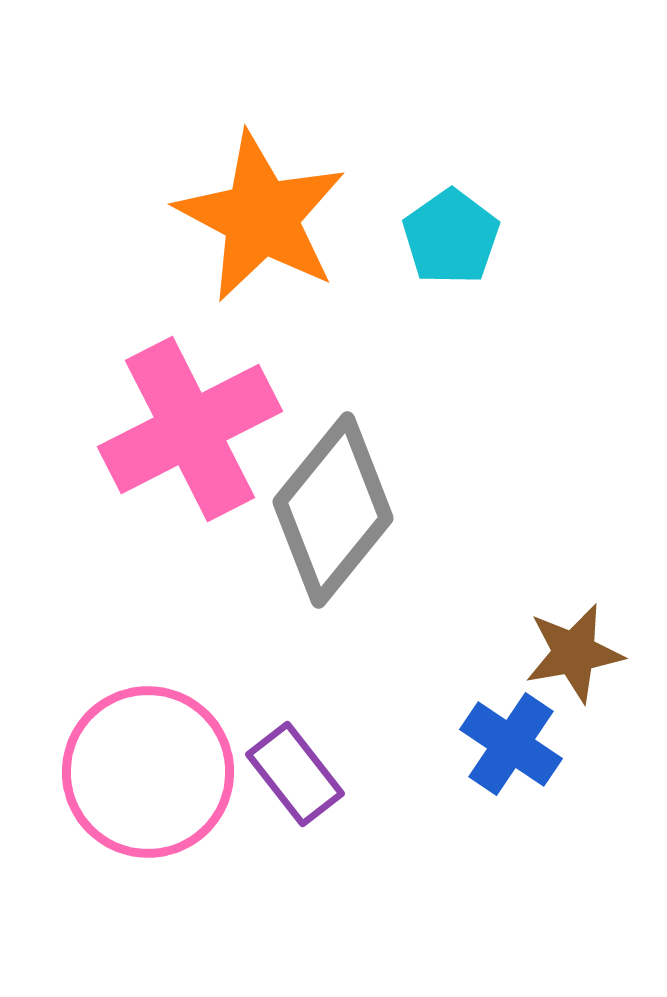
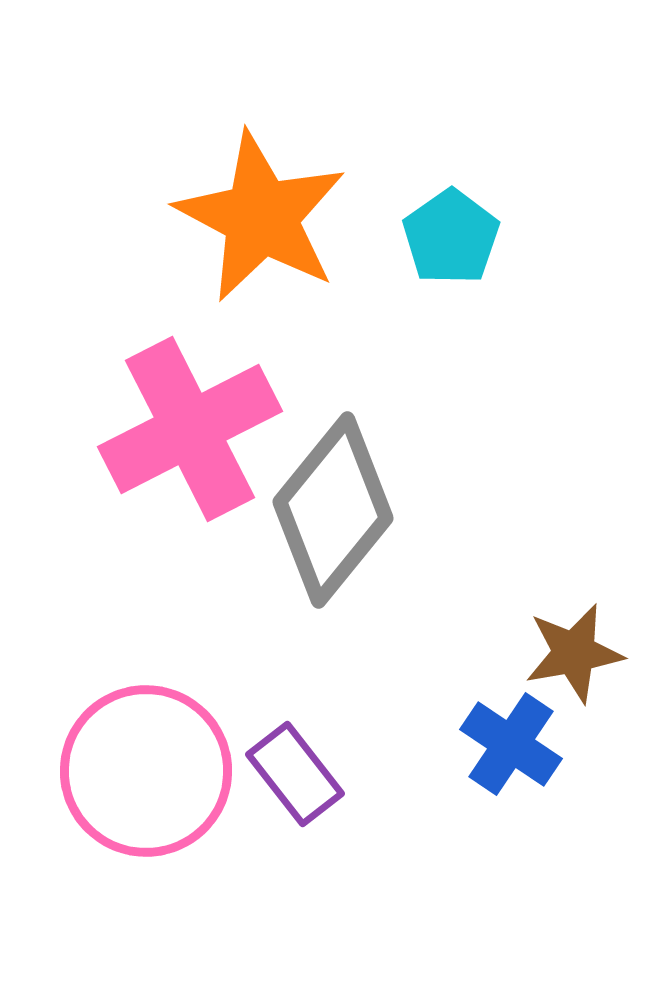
pink circle: moved 2 px left, 1 px up
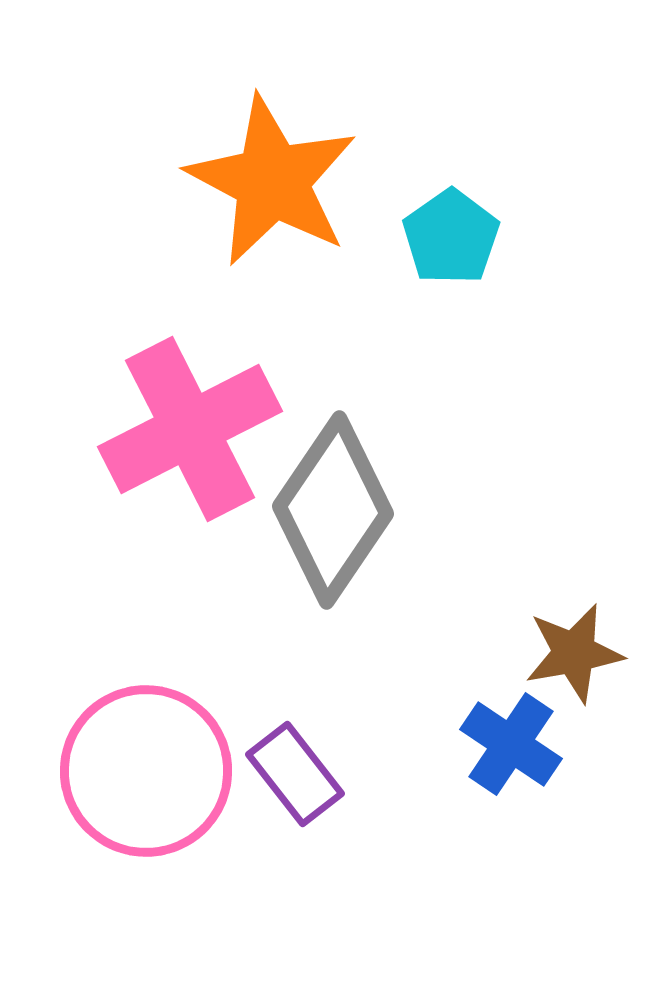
orange star: moved 11 px right, 36 px up
gray diamond: rotated 5 degrees counterclockwise
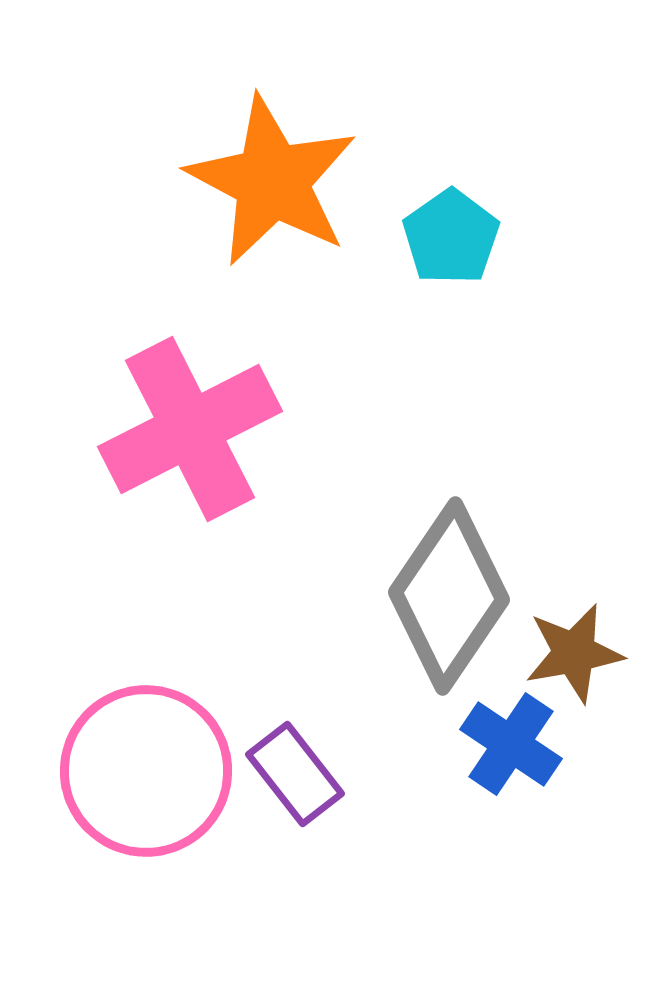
gray diamond: moved 116 px right, 86 px down
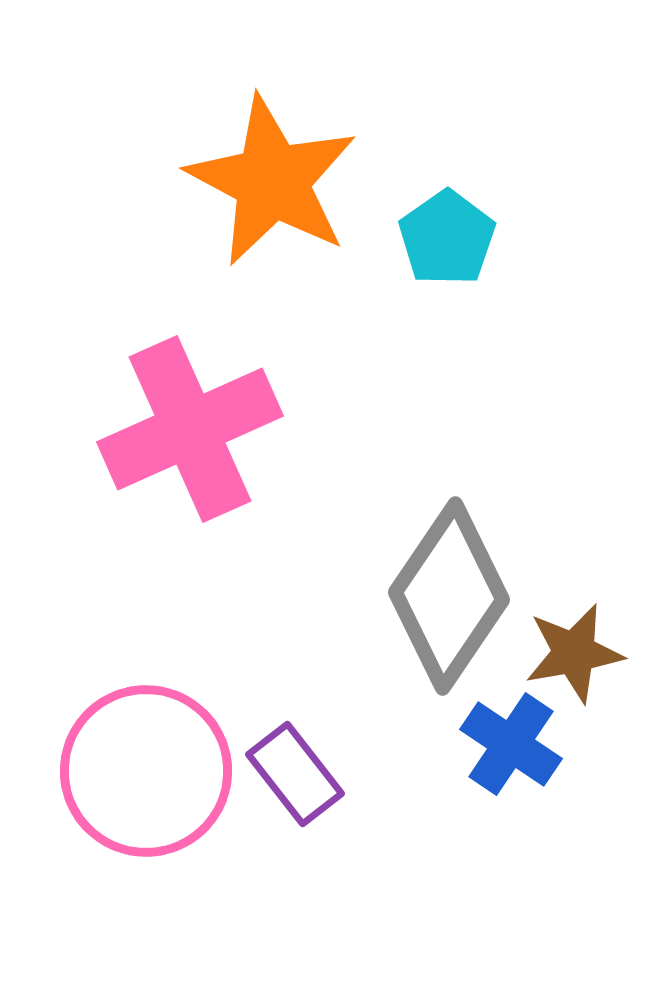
cyan pentagon: moved 4 px left, 1 px down
pink cross: rotated 3 degrees clockwise
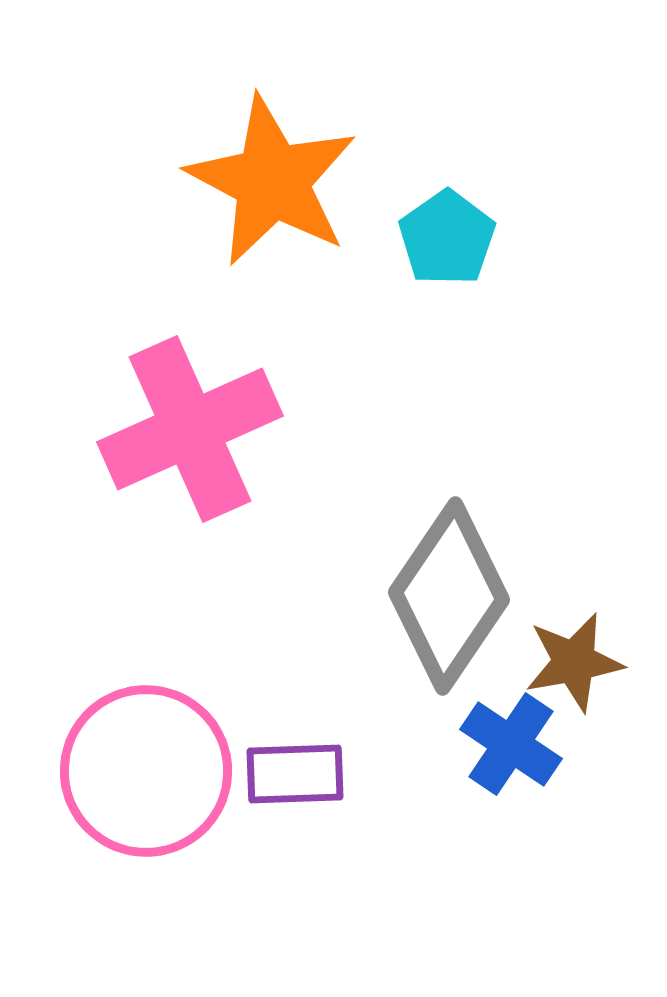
brown star: moved 9 px down
purple rectangle: rotated 54 degrees counterclockwise
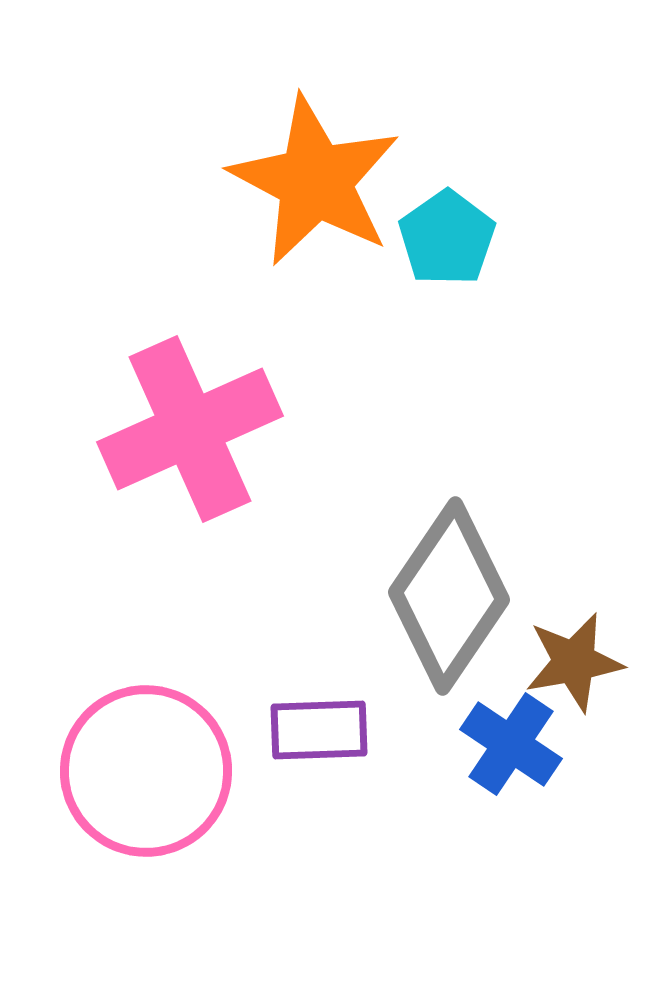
orange star: moved 43 px right
purple rectangle: moved 24 px right, 44 px up
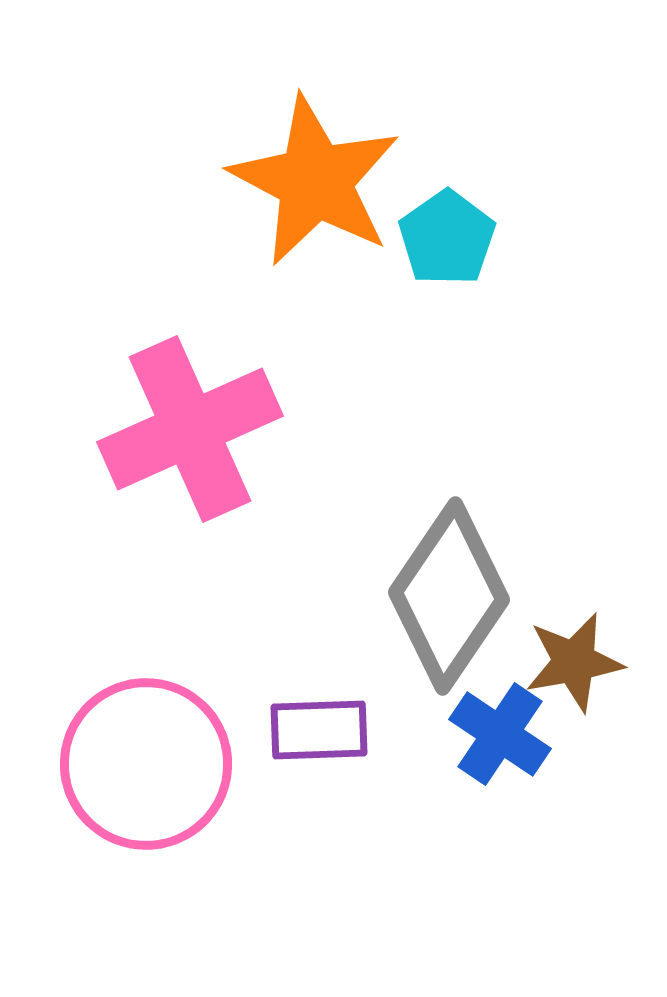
blue cross: moved 11 px left, 10 px up
pink circle: moved 7 px up
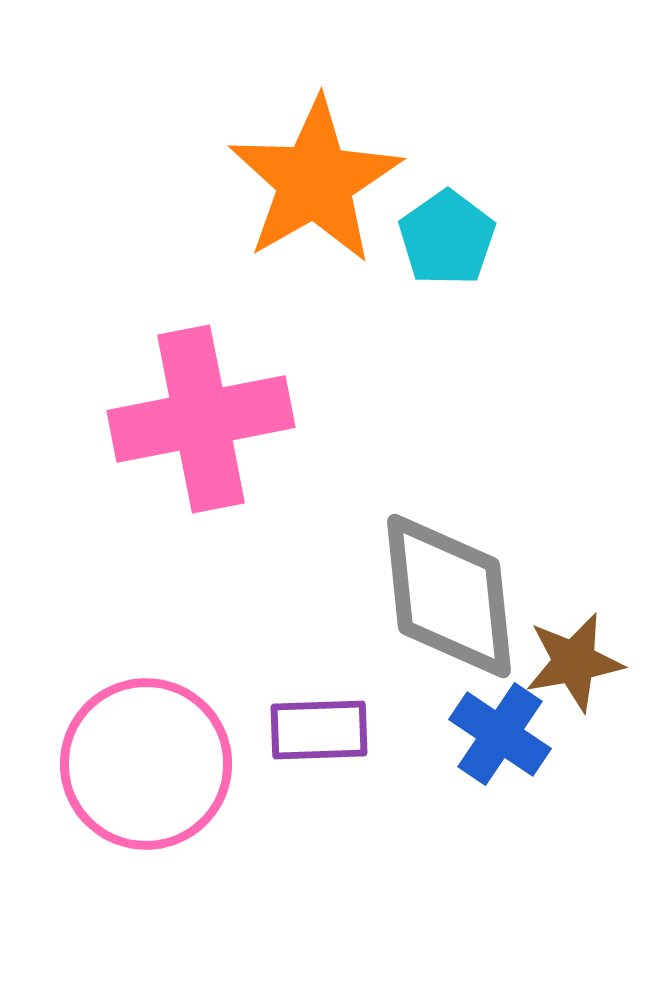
orange star: rotated 14 degrees clockwise
pink cross: moved 11 px right, 10 px up; rotated 13 degrees clockwise
gray diamond: rotated 40 degrees counterclockwise
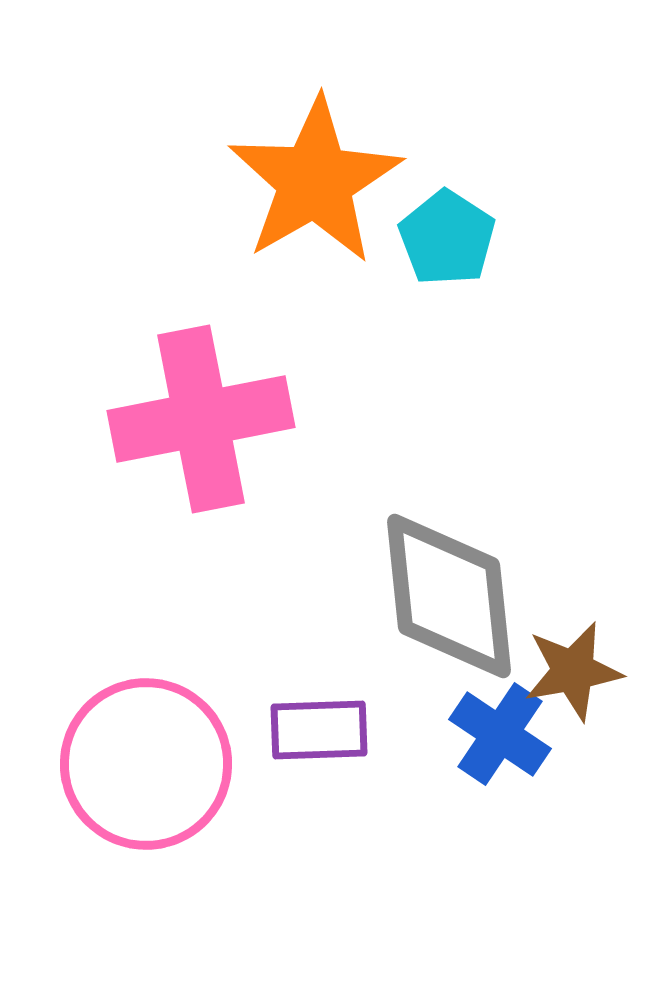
cyan pentagon: rotated 4 degrees counterclockwise
brown star: moved 1 px left, 9 px down
